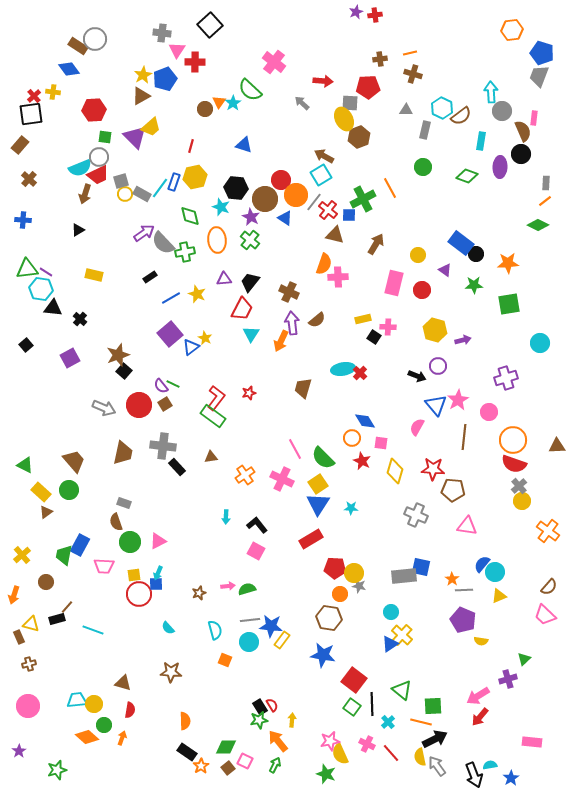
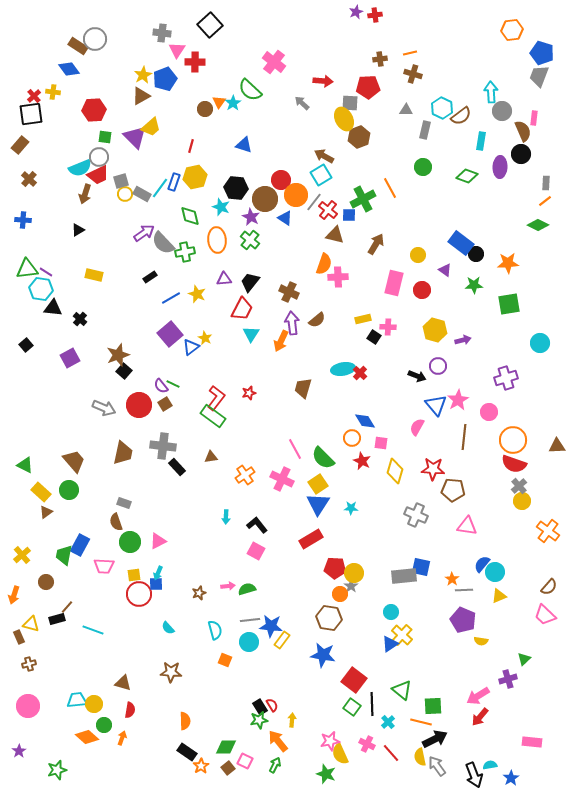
gray star at (359, 586): moved 8 px left; rotated 24 degrees clockwise
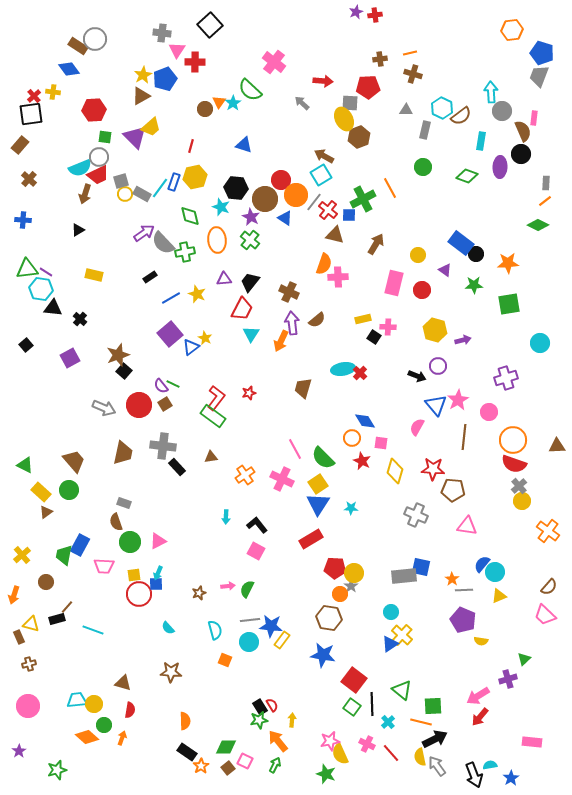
green semicircle at (247, 589): rotated 48 degrees counterclockwise
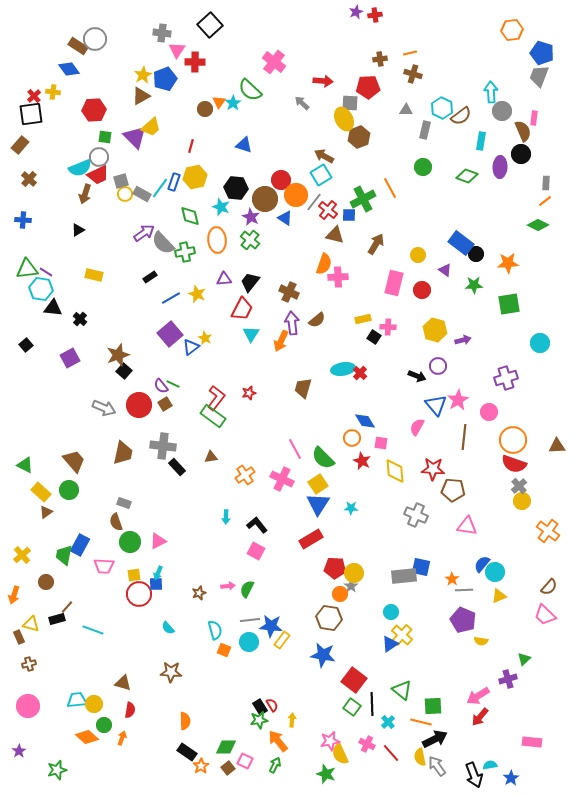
yellow diamond at (395, 471): rotated 20 degrees counterclockwise
orange square at (225, 660): moved 1 px left, 10 px up
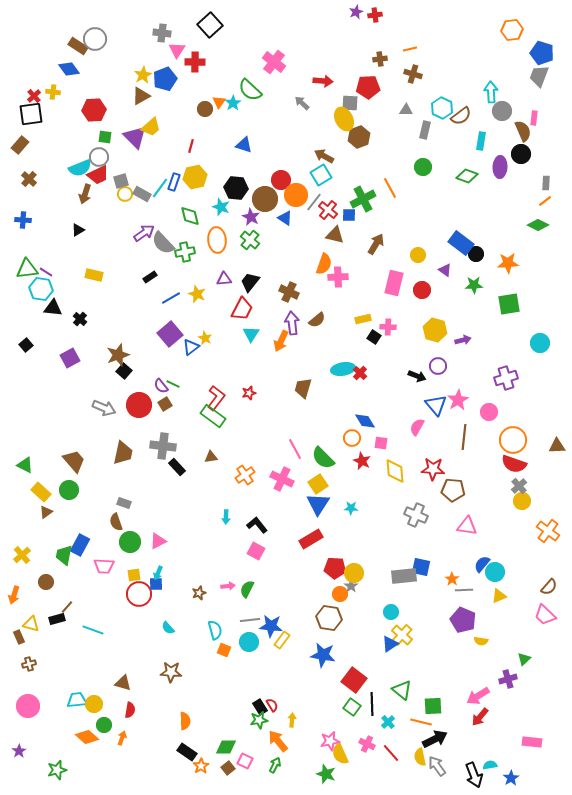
orange line at (410, 53): moved 4 px up
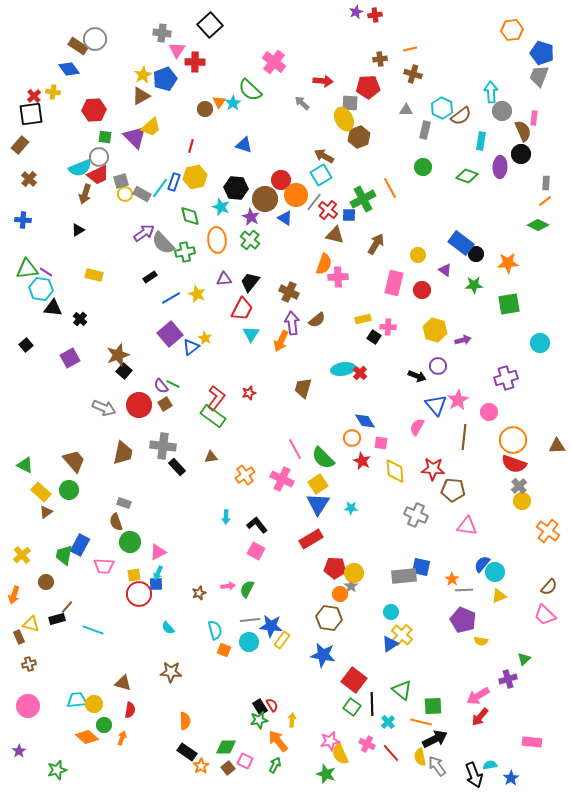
pink triangle at (158, 541): moved 11 px down
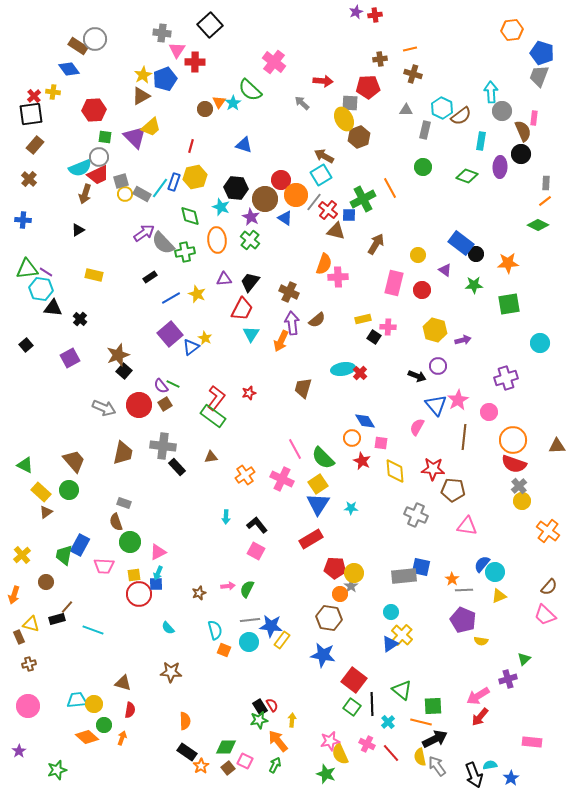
brown rectangle at (20, 145): moved 15 px right
brown triangle at (335, 235): moved 1 px right, 4 px up
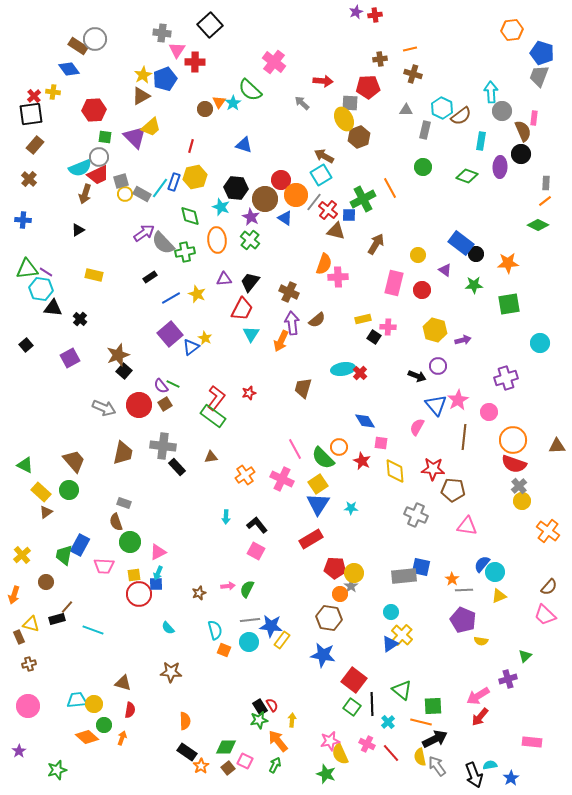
orange circle at (352, 438): moved 13 px left, 9 px down
green triangle at (524, 659): moved 1 px right, 3 px up
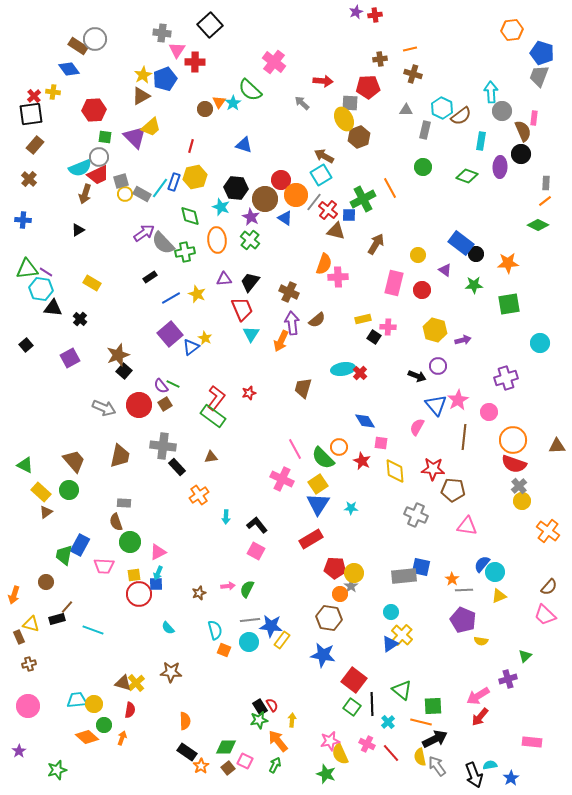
yellow rectangle at (94, 275): moved 2 px left, 8 px down; rotated 18 degrees clockwise
red trapezoid at (242, 309): rotated 50 degrees counterclockwise
brown trapezoid at (123, 453): moved 3 px left, 3 px down
orange cross at (245, 475): moved 46 px left, 20 px down
gray rectangle at (124, 503): rotated 16 degrees counterclockwise
yellow cross at (22, 555): moved 114 px right, 128 px down
